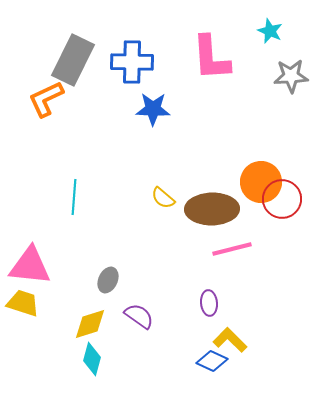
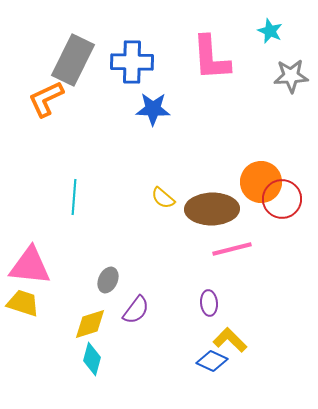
purple semicircle: moved 3 px left, 6 px up; rotated 92 degrees clockwise
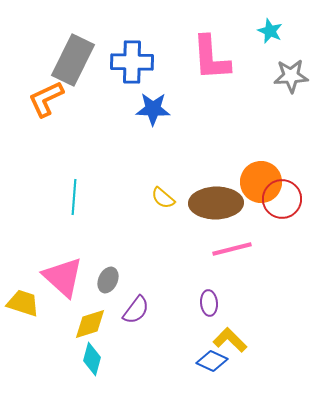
brown ellipse: moved 4 px right, 6 px up
pink triangle: moved 33 px right, 11 px down; rotated 36 degrees clockwise
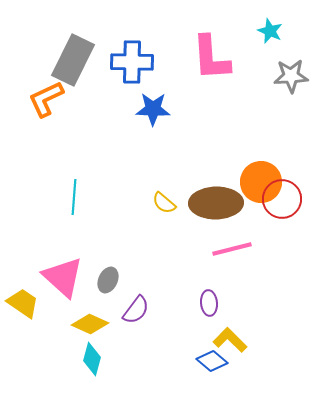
yellow semicircle: moved 1 px right, 5 px down
yellow trapezoid: rotated 16 degrees clockwise
yellow diamond: rotated 42 degrees clockwise
blue diamond: rotated 16 degrees clockwise
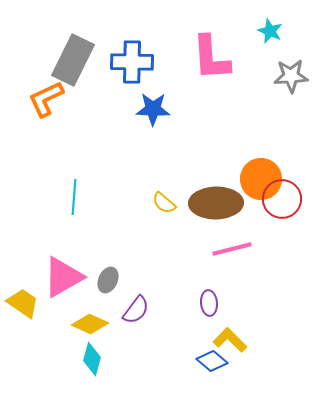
orange circle: moved 3 px up
pink triangle: rotated 48 degrees clockwise
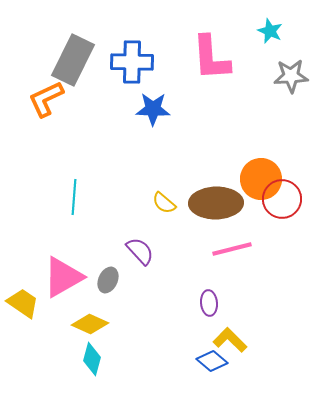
purple semicircle: moved 4 px right, 59 px up; rotated 80 degrees counterclockwise
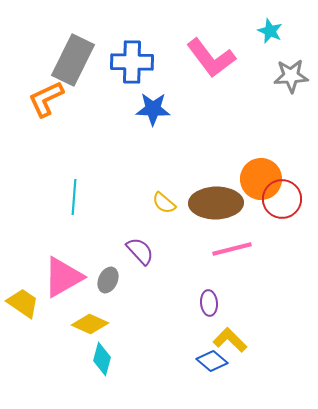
pink L-shape: rotated 33 degrees counterclockwise
cyan diamond: moved 10 px right
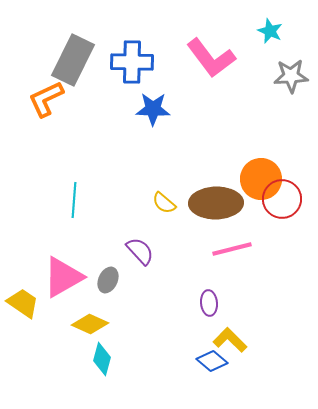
cyan line: moved 3 px down
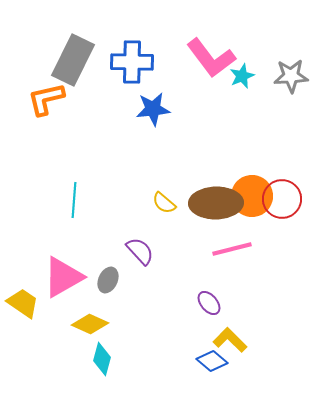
cyan star: moved 28 px left, 45 px down; rotated 25 degrees clockwise
orange L-shape: rotated 12 degrees clockwise
blue star: rotated 8 degrees counterclockwise
orange circle: moved 9 px left, 17 px down
purple ellipse: rotated 35 degrees counterclockwise
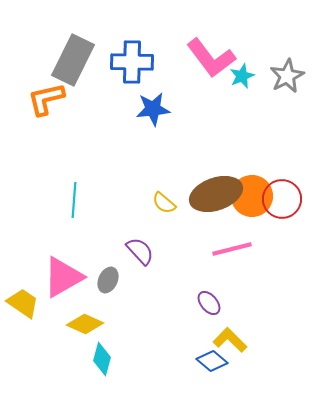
gray star: moved 4 px left; rotated 24 degrees counterclockwise
brown ellipse: moved 9 px up; rotated 18 degrees counterclockwise
yellow diamond: moved 5 px left
